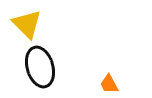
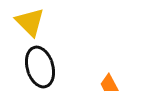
yellow triangle: moved 3 px right, 2 px up
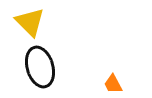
orange trapezoid: moved 4 px right
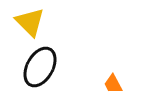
black ellipse: rotated 45 degrees clockwise
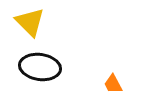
black ellipse: rotated 69 degrees clockwise
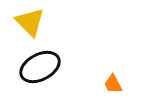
black ellipse: rotated 36 degrees counterclockwise
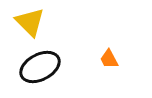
orange trapezoid: moved 4 px left, 25 px up
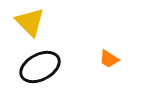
orange trapezoid: rotated 30 degrees counterclockwise
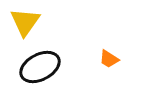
yellow triangle: moved 5 px left; rotated 20 degrees clockwise
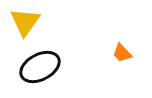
orange trapezoid: moved 13 px right, 6 px up; rotated 15 degrees clockwise
